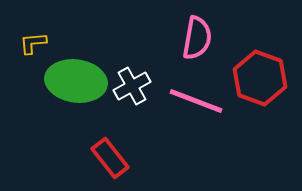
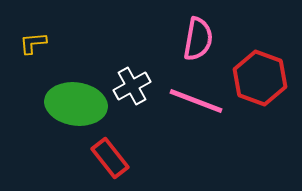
pink semicircle: moved 1 px right, 1 px down
green ellipse: moved 23 px down
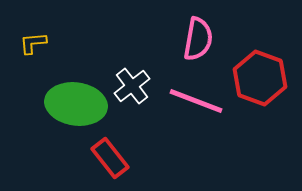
white cross: rotated 9 degrees counterclockwise
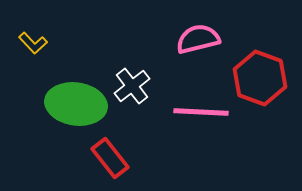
pink semicircle: rotated 114 degrees counterclockwise
yellow L-shape: rotated 128 degrees counterclockwise
pink line: moved 5 px right, 11 px down; rotated 18 degrees counterclockwise
